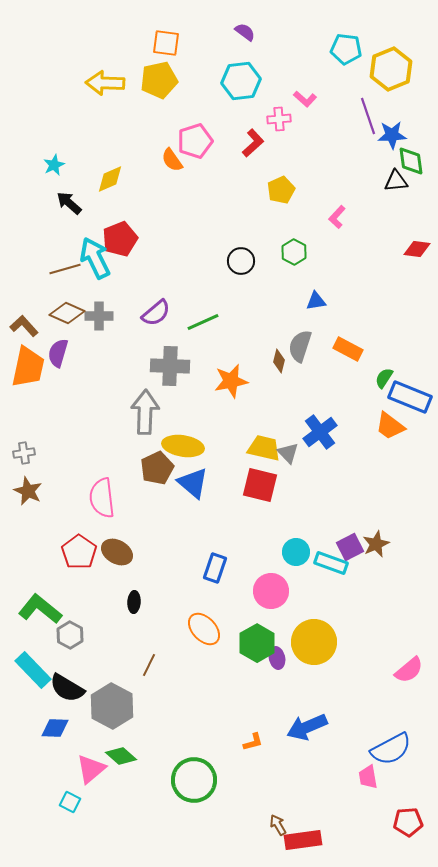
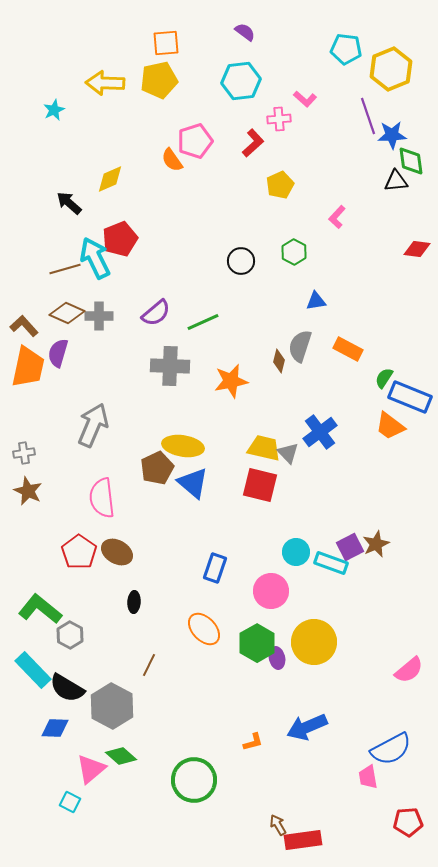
orange square at (166, 43): rotated 12 degrees counterclockwise
cyan star at (54, 165): moved 55 px up
yellow pentagon at (281, 190): moved 1 px left, 5 px up
gray arrow at (145, 412): moved 52 px left, 13 px down; rotated 21 degrees clockwise
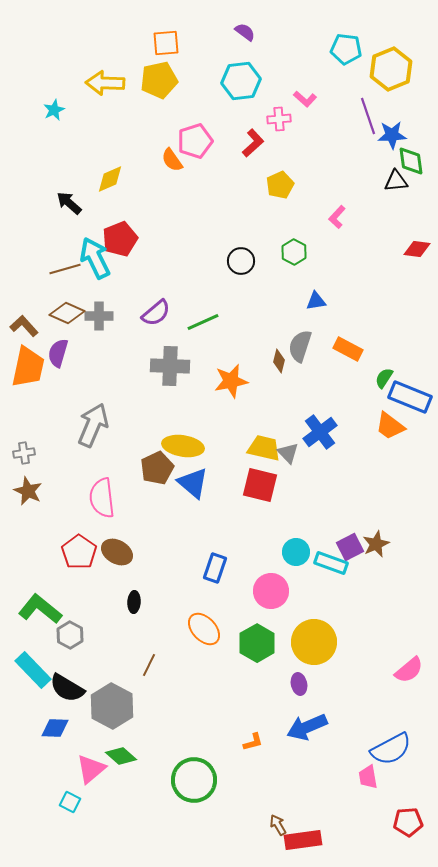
purple ellipse at (277, 658): moved 22 px right, 26 px down
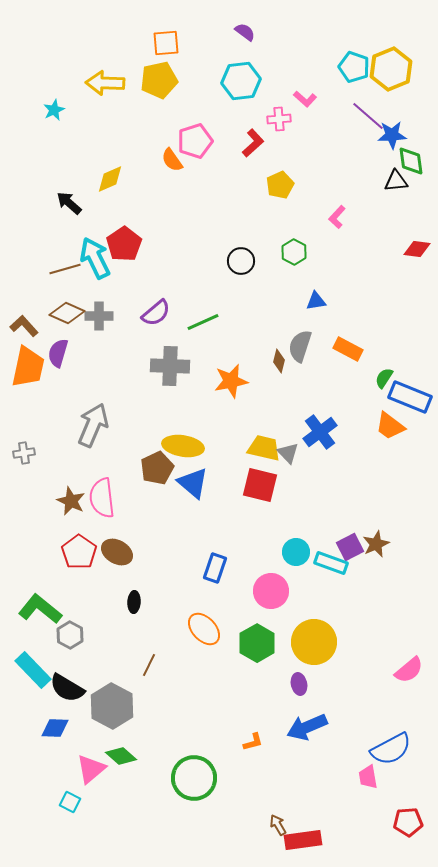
cyan pentagon at (346, 49): moved 8 px right, 18 px down; rotated 12 degrees clockwise
purple line at (368, 116): rotated 30 degrees counterclockwise
red pentagon at (120, 239): moved 4 px right, 5 px down; rotated 12 degrees counterclockwise
brown star at (28, 491): moved 43 px right, 10 px down
green circle at (194, 780): moved 2 px up
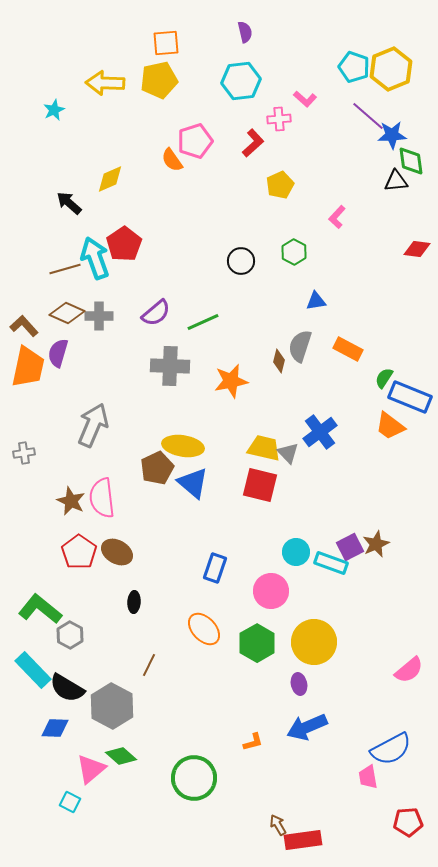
purple semicircle at (245, 32): rotated 40 degrees clockwise
cyan arrow at (95, 258): rotated 6 degrees clockwise
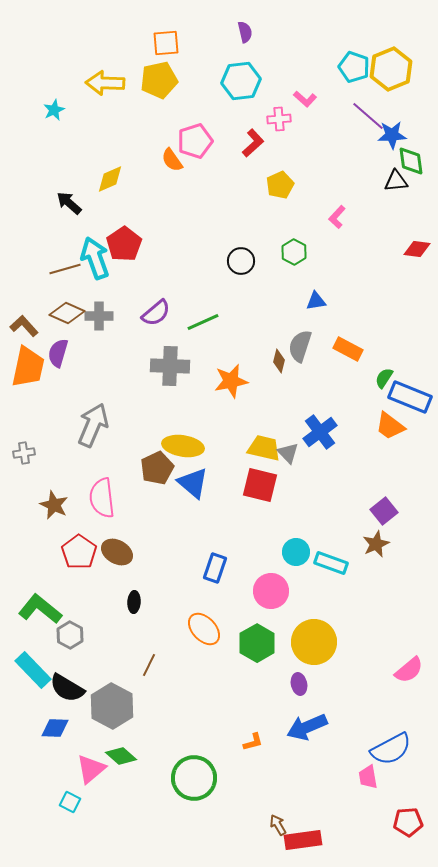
brown star at (71, 501): moved 17 px left, 4 px down
purple square at (350, 547): moved 34 px right, 36 px up; rotated 12 degrees counterclockwise
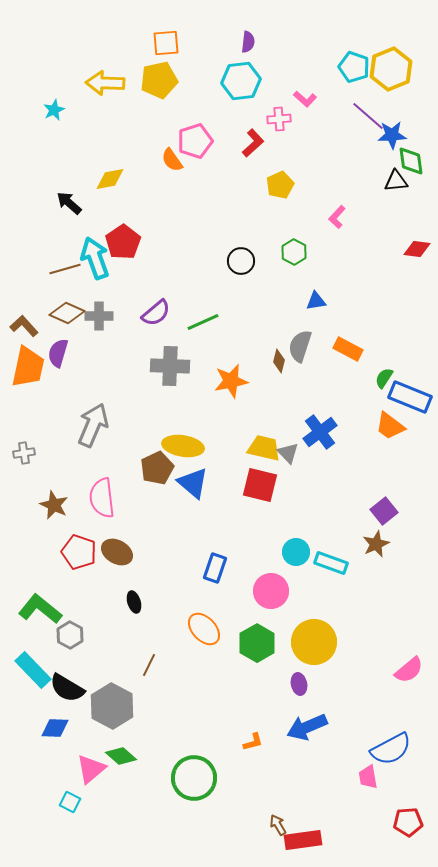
purple semicircle at (245, 32): moved 3 px right, 10 px down; rotated 20 degrees clockwise
yellow diamond at (110, 179): rotated 12 degrees clockwise
red pentagon at (124, 244): moved 1 px left, 2 px up
red pentagon at (79, 552): rotated 16 degrees counterclockwise
black ellipse at (134, 602): rotated 20 degrees counterclockwise
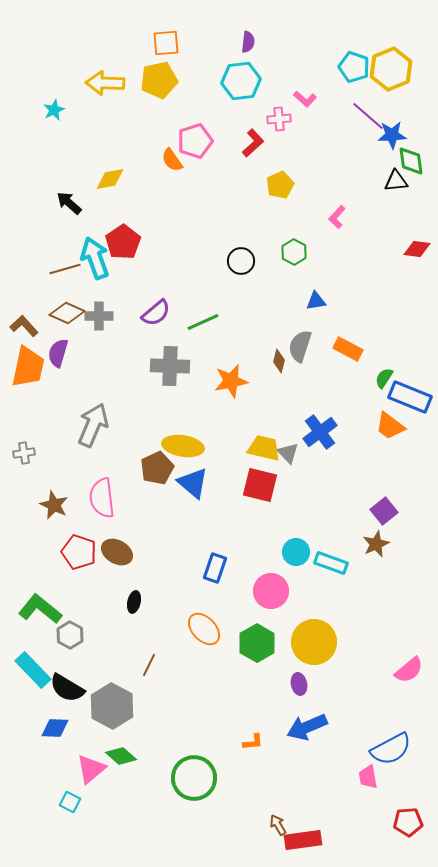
black ellipse at (134, 602): rotated 30 degrees clockwise
orange L-shape at (253, 742): rotated 10 degrees clockwise
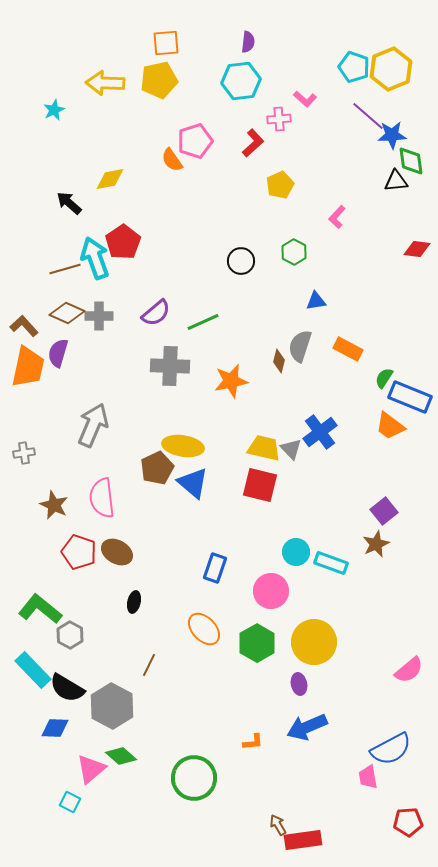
gray triangle at (288, 453): moved 3 px right, 4 px up
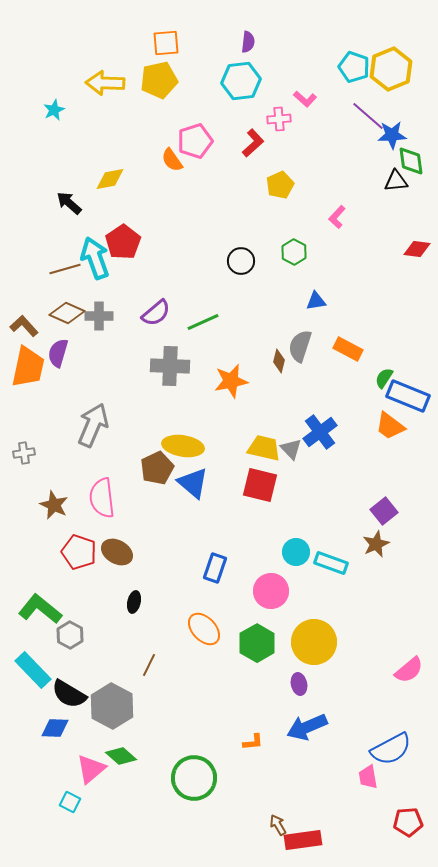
blue rectangle at (410, 397): moved 2 px left, 1 px up
black semicircle at (67, 688): moved 2 px right, 6 px down
